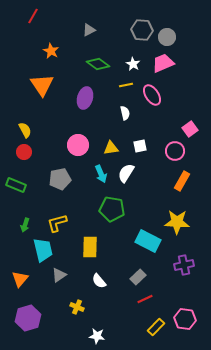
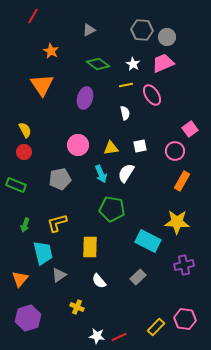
cyan trapezoid at (43, 250): moved 3 px down
red line at (145, 299): moved 26 px left, 38 px down
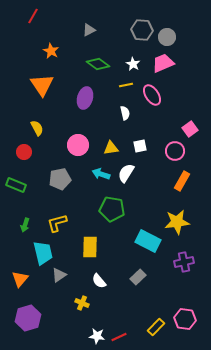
yellow semicircle at (25, 130): moved 12 px right, 2 px up
cyan arrow at (101, 174): rotated 132 degrees clockwise
yellow star at (177, 222): rotated 10 degrees counterclockwise
purple cross at (184, 265): moved 3 px up
yellow cross at (77, 307): moved 5 px right, 4 px up
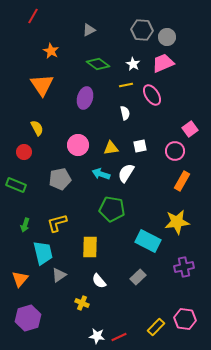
purple cross at (184, 262): moved 5 px down
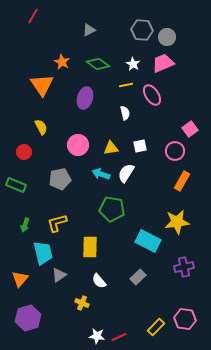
orange star at (51, 51): moved 11 px right, 11 px down
yellow semicircle at (37, 128): moved 4 px right, 1 px up
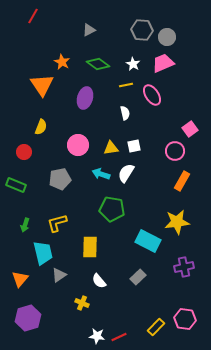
yellow semicircle at (41, 127): rotated 49 degrees clockwise
white square at (140, 146): moved 6 px left
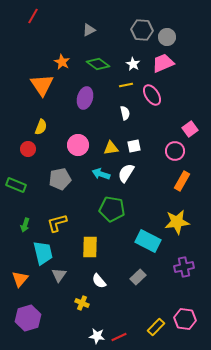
red circle at (24, 152): moved 4 px right, 3 px up
gray triangle at (59, 275): rotated 21 degrees counterclockwise
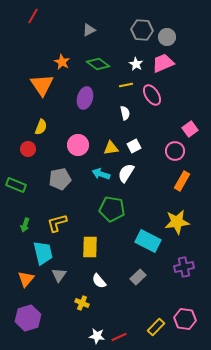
white star at (133, 64): moved 3 px right
white square at (134, 146): rotated 16 degrees counterclockwise
orange triangle at (20, 279): moved 6 px right
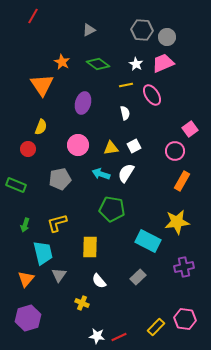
purple ellipse at (85, 98): moved 2 px left, 5 px down
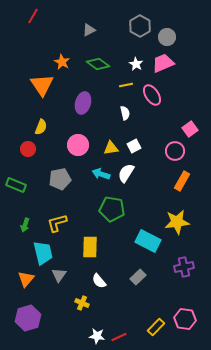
gray hexagon at (142, 30): moved 2 px left, 4 px up; rotated 25 degrees clockwise
